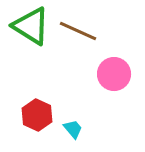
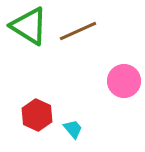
green triangle: moved 2 px left
brown line: rotated 48 degrees counterclockwise
pink circle: moved 10 px right, 7 px down
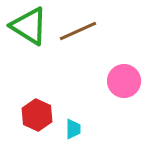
cyan trapezoid: rotated 40 degrees clockwise
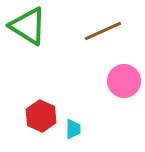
green triangle: moved 1 px left
brown line: moved 25 px right
red hexagon: moved 4 px right, 1 px down
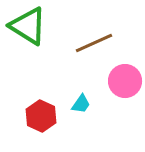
brown line: moved 9 px left, 12 px down
pink circle: moved 1 px right
cyan trapezoid: moved 8 px right, 25 px up; rotated 35 degrees clockwise
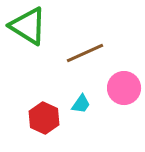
brown line: moved 9 px left, 10 px down
pink circle: moved 1 px left, 7 px down
red hexagon: moved 3 px right, 2 px down
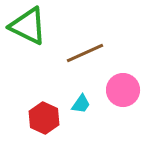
green triangle: rotated 6 degrees counterclockwise
pink circle: moved 1 px left, 2 px down
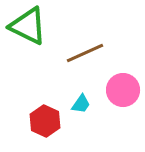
red hexagon: moved 1 px right, 3 px down
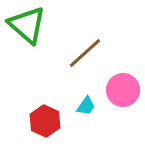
green triangle: moved 1 px left, 1 px up; rotated 15 degrees clockwise
brown line: rotated 18 degrees counterclockwise
cyan trapezoid: moved 5 px right, 2 px down
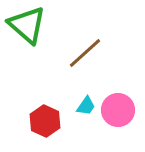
pink circle: moved 5 px left, 20 px down
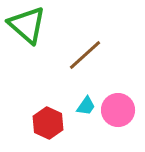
brown line: moved 2 px down
red hexagon: moved 3 px right, 2 px down
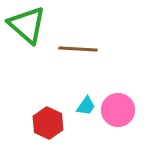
brown line: moved 7 px left, 6 px up; rotated 45 degrees clockwise
